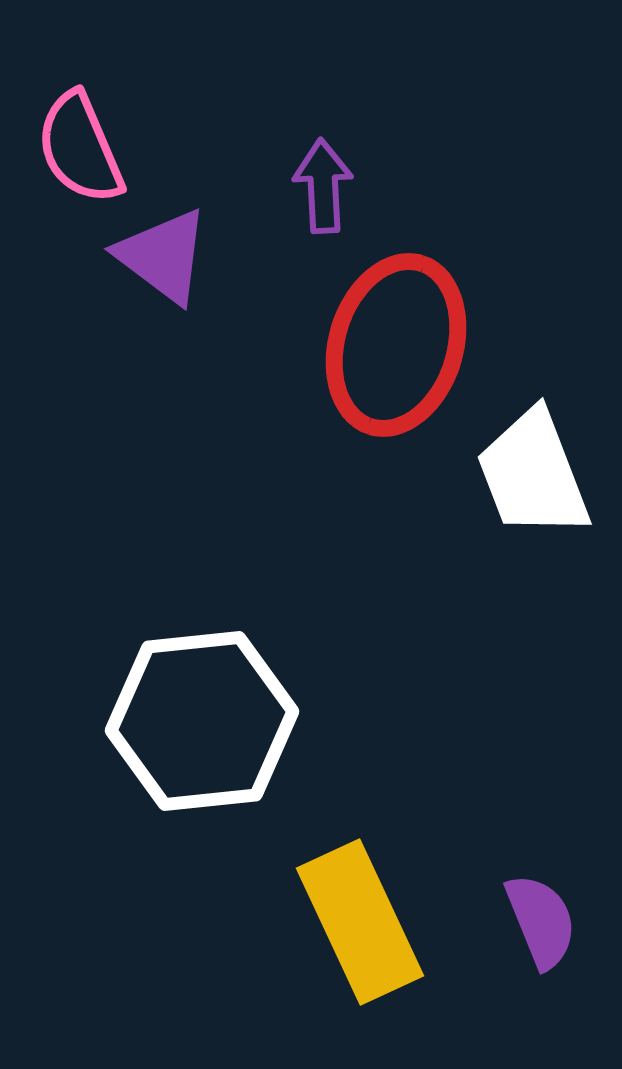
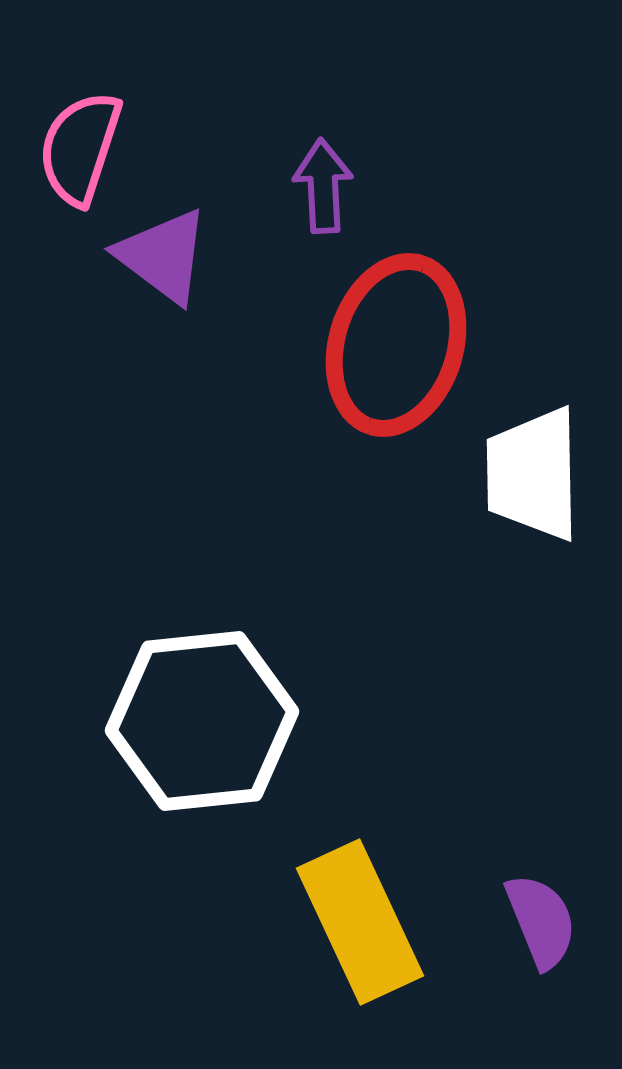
pink semicircle: rotated 41 degrees clockwise
white trapezoid: rotated 20 degrees clockwise
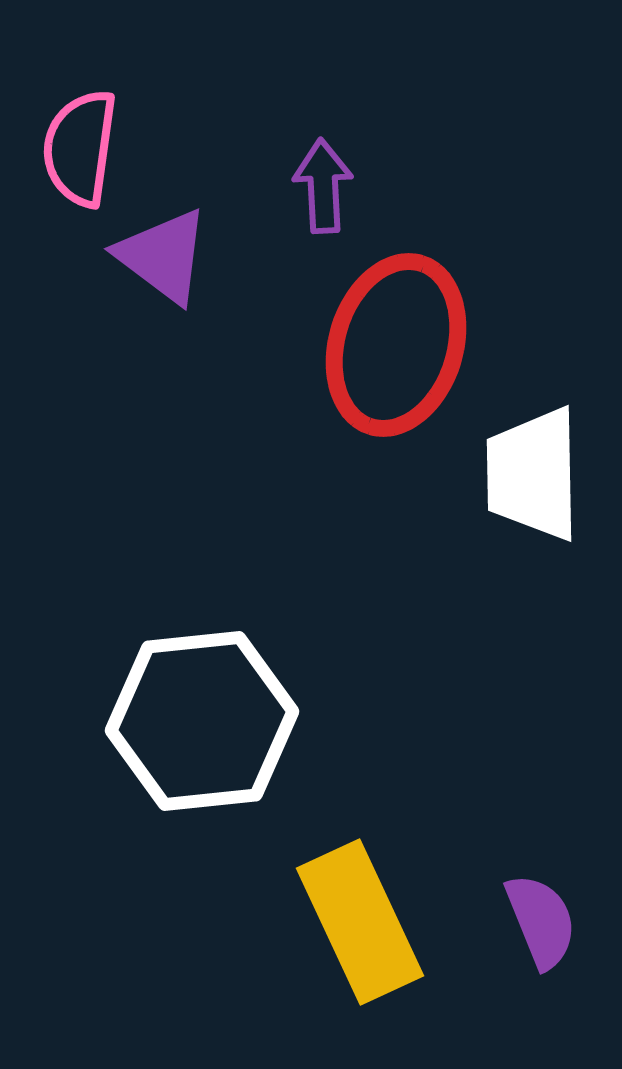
pink semicircle: rotated 10 degrees counterclockwise
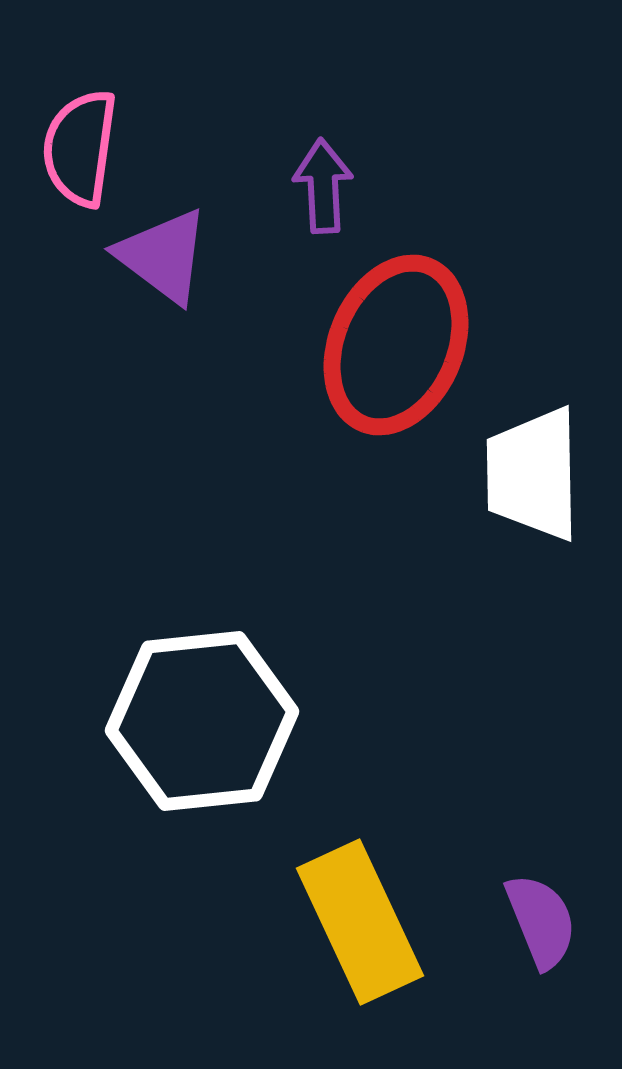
red ellipse: rotated 6 degrees clockwise
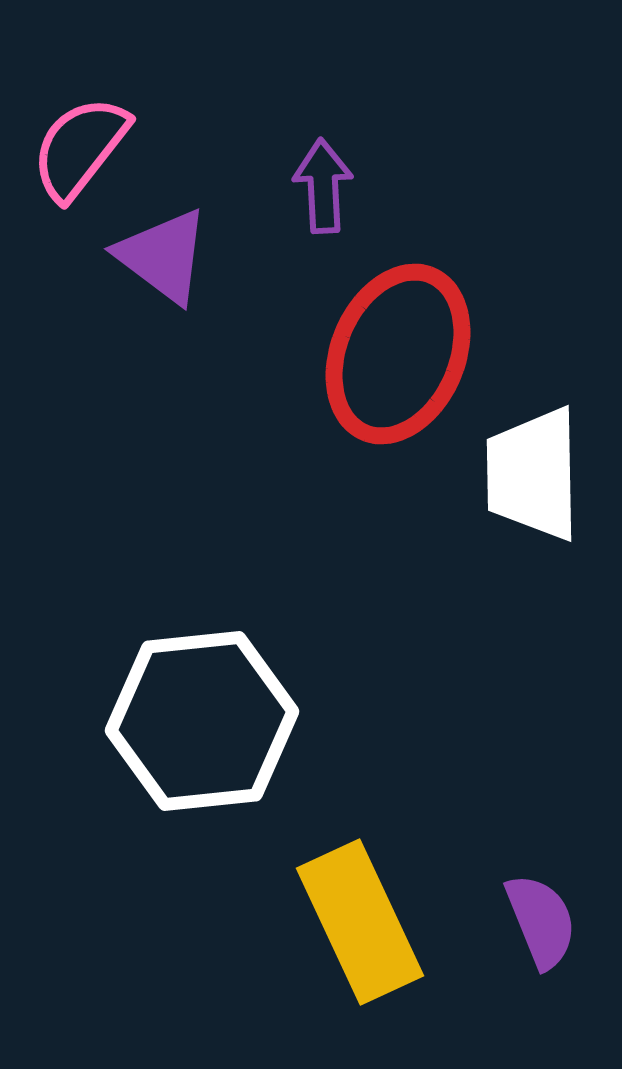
pink semicircle: rotated 30 degrees clockwise
red ellipse: moved 2 px right, 9 px down
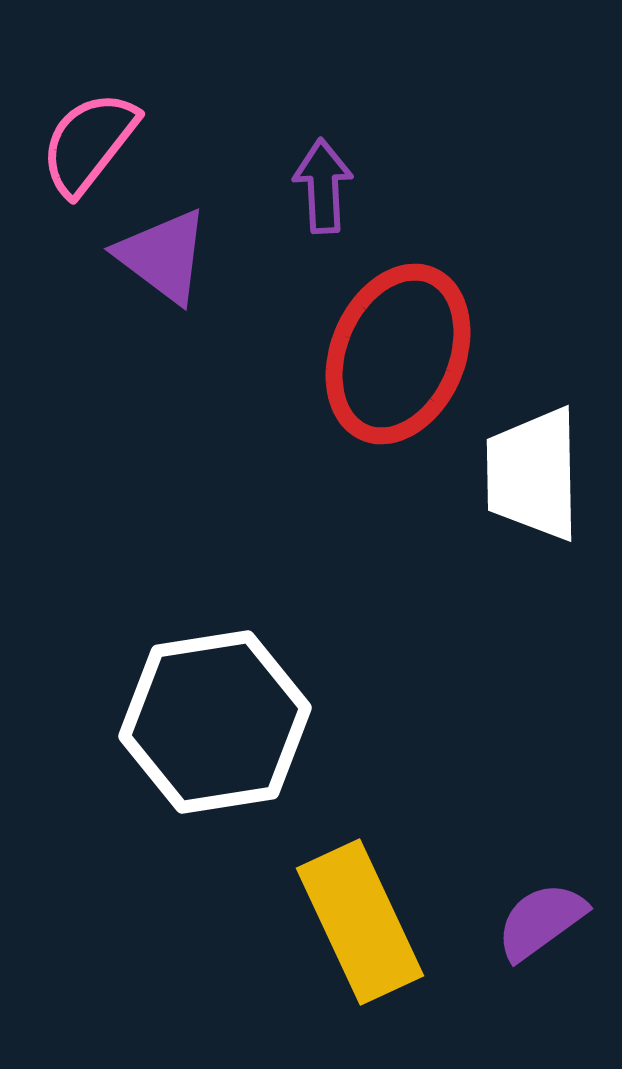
pink semicircle: moved 9 px right, 5 px up
white hexagon: moved 13 px right, 1 px down; rotated 3 degrees counterclockwise
purple semicircle: rotated 104 degrees counterclockwise
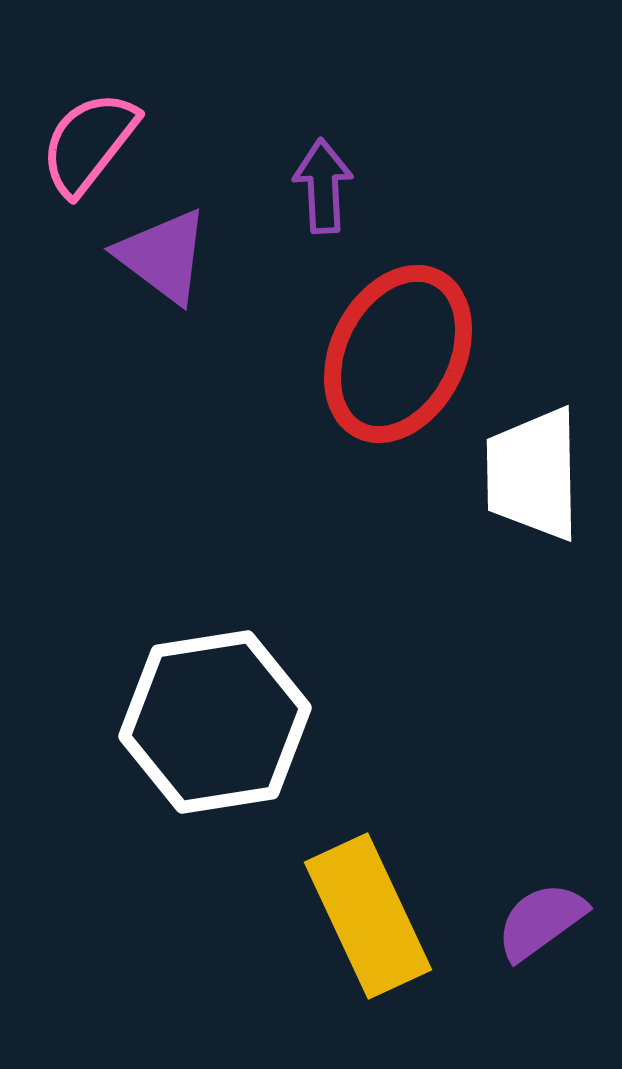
red ellipse: rotated 4 degrees clockwise
yellow rectangle: moved 8 px right, 6 px up
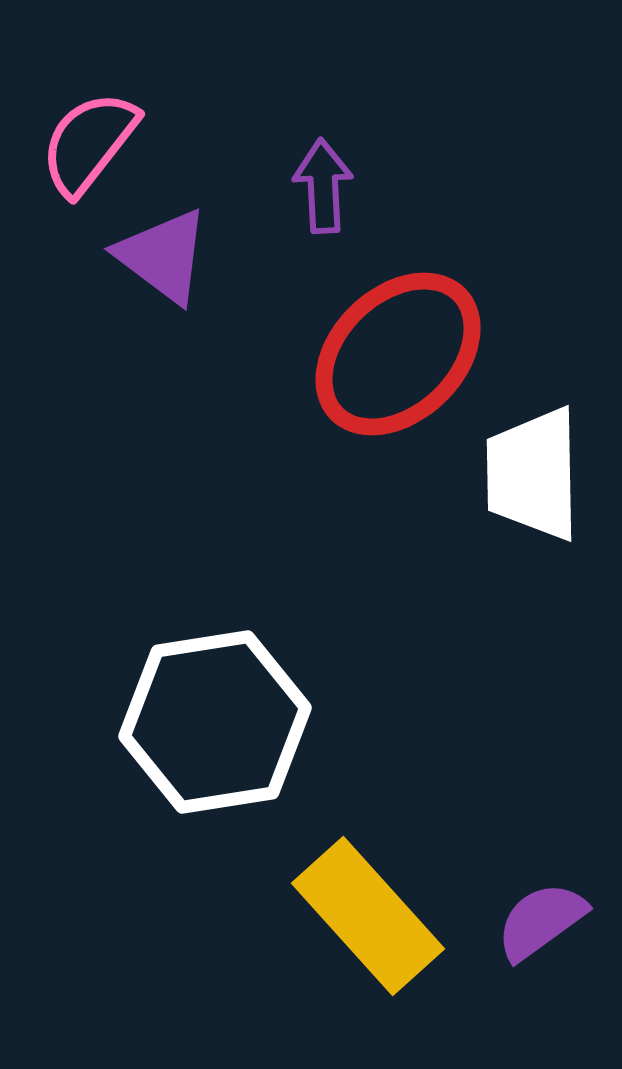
red ellipse: rotated 19 degrees clockwise
yellow rectangle: rotated 17 degrees counterclockwise
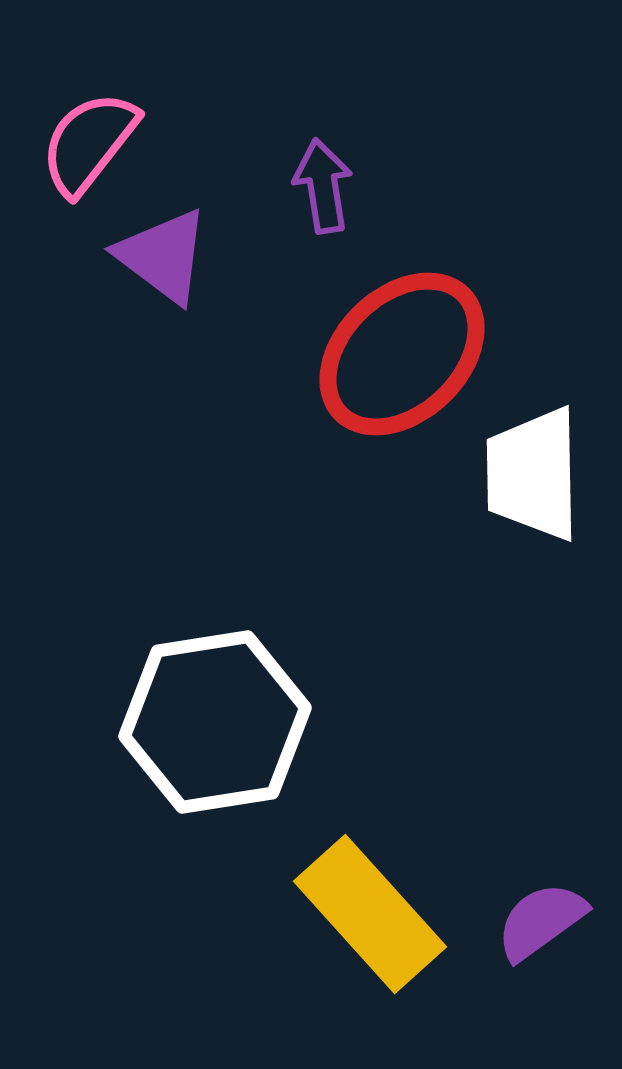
purple arrow: rotated 6 degrees counterclockwise
red ellipse: moved 4 px right
yellow rectangle: moved 2 px right, 2 px up
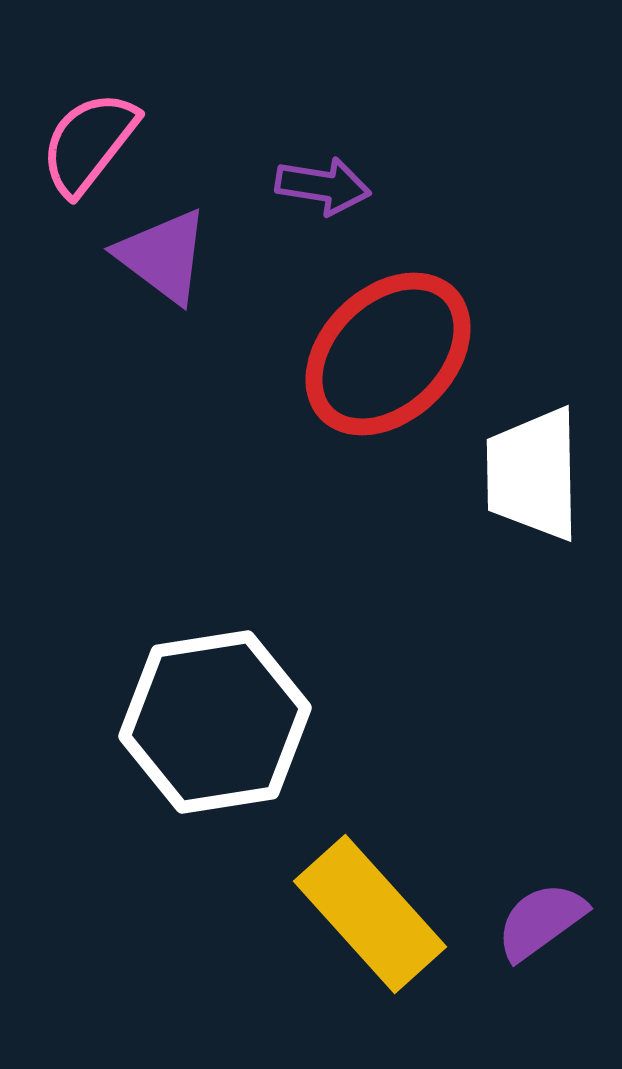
purple arrow: rotated 108 degrees clockwise
red ellipse: moved 14 px left
